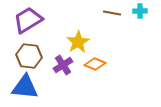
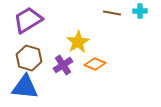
brown hexagon: moved 2 px down; rotated 10 degrees clockwise
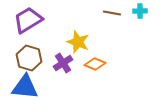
yellow star: rotated 20 degrees counterclockwise
purple cross: moved 2 px up
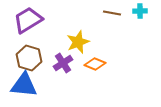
yellow star: rotated 30 degrees clockwise
blue triangle: moved 1 px left, 2 px up
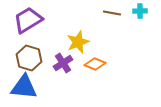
blue triangle: moved 2 px down
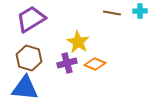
purple trapezoid: moved 3 px right, 1 px up
yellow star: rotated 20 degrees counterclockwise
purple cross: moved 4 px right; rotated 18 degrees clockwise
blue triangle: moved 1 px right, 1 px down
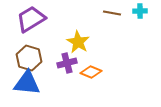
orange diamond: moved 4 px left, 8 px down
blue triangle: moved 2 px right, 5 px up
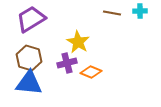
blue triangle: moved 2 px right
